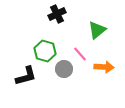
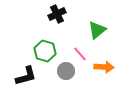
gray circle: moved 2 px right, 2 px down
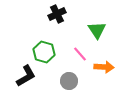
green triangle: rotated 24 degrees counterclockwise
green hexagon: moved 1 px left, 1 px down
gray circle: moved 3 px right, 10 px down
black L-shape: rotated 15 degrees counterclockwise
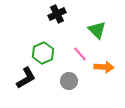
green triangle: rotated 12 degrees counterclockwise
green hexagon: moved 1 px left, 1 px down; rotated 20 degrees clockwise
black L-shape: moved 2 px down
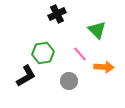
green hexagon: rotated 15 degrees clockwise
black L-shape: moved 2 px up
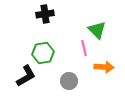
black cross: moved 12 px left; rotated 18 degrees clockwise
pink line: moved 4 px right, 6 px up; rotated 28 degrees clockwise
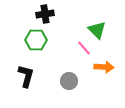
pink line: rotated 28 degrees counterclockwise
green hexagon: moved 7 px left, 13 px up; rotated 10 degrees clockwise
black L-shape: rotated 45 degrees counterclockwise
